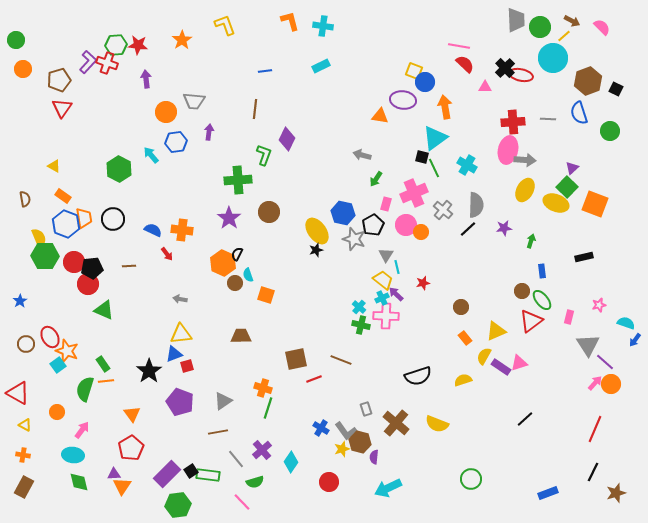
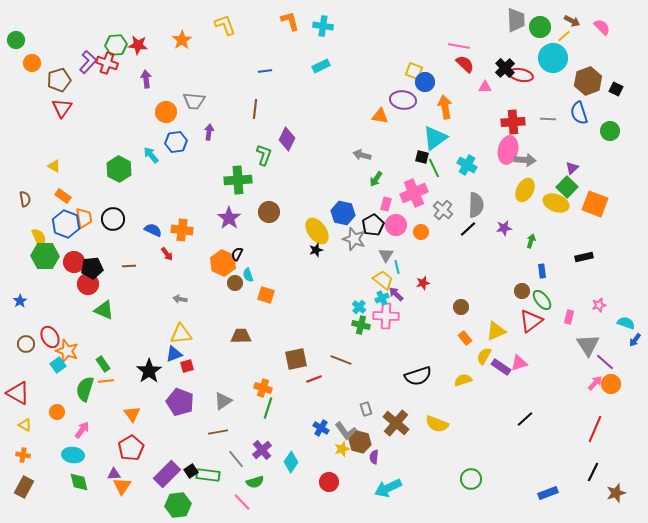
orange circle at (23, 69): moved 9 px right, 6 px up
pink circle at (406, 225): moved 10 px left
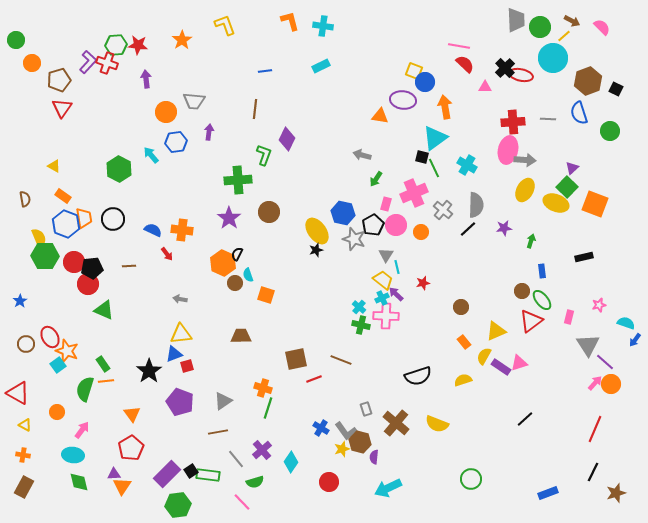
orange rectangle at (465, 338): moved 1 px left, 4 px down
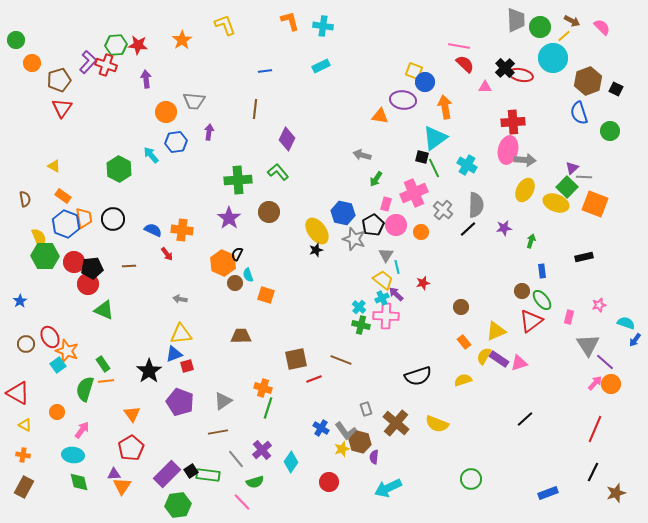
red cross at (107, 63): moved 1 px left, 2 px down
gray line at (548, 119): moved 36 px right, 58 px down
green L-shape at (264, 155): moved 14 px right, 17 px down; rotated 60 degrees counterclockwise
purple rectangle at (501, 367): moved 2 px left, 8 px up
